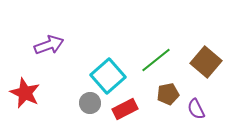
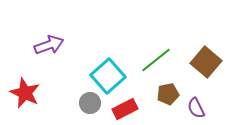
purple semicircle: moved 1 px up
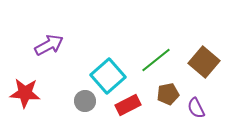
purple arrow: rotated 8 degrees counterclockwise
brown square: moved 2 px left
red star: rotated 20 degrees counterclockwise
gray circle: moved 5 px left, 2 px up
red rectangle: moved 3 px right, 4 px up
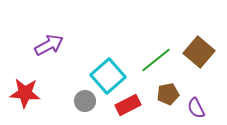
brown square: moved 5 px left, 10 px up
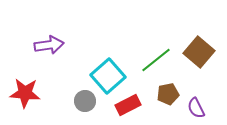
purple arrow: rotated 20 degrees clockwise
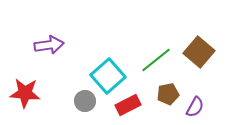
purple semicircle: moved 1 px left, 1 px up; rotated 125 degrees counterclockwise
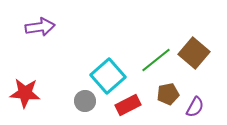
purple arrow: moved 9 px left, 18 px up
brown square: moved 5 px left, 1 px down
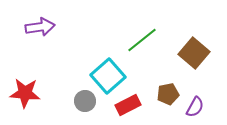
green line: moved 14 px left, 20 px up
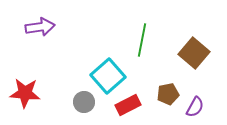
green line: rotated 40 degrees counterclockwise
gray circle: moved 1 px left, 1 px down
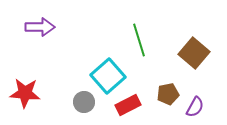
purple arrow: rotated 8 degrees clockwise
green line: moved 3 px left; rotated 28 degrees counterclockwise
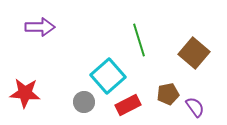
purple semicircle: rotated 65 degrees counterclockwise
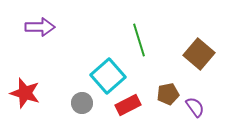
brown square: moved 5 px right, 1 px down
red star: rotated 12 degrees clockwise
gray circle: moved 2 px left, 1 px down
